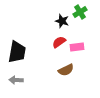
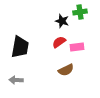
green cross: rotated 24 degrees clockwise
black trapezoid: moved 3 px right, 5 px up
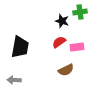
gray arrow: moved 2 px left
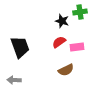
black trapezoid: rotated 30 degrees counterclockwise
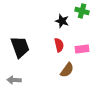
green cross: moved 2 px right, 1 px up; rotated 24 degrees clockwise
red semicircle: moved 3 px down; rotated 112 degrees clockwise
pink rectangle: moved 5 px right, 2 px down
brown semicircle: moved 1 px right; rotated 28 degrees counterclockwise
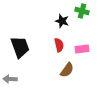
gray arrow: moved 4 px left, 1 px up
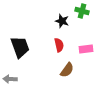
pink rectangle: moved 4 px right
